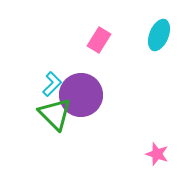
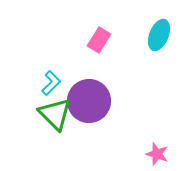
cyan L-shape: moved 1 px left, 1 px up
purple circle: moved 8 px right, 6 px down
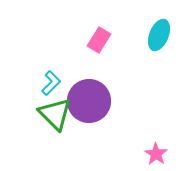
pink star: moved 1 px left; rotated 15 degrees clockwise
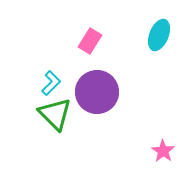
pink rectangle: moved 9 px left, 1 px down
purple circle: moved 8 px right, 9 px up
pink star: moved 7 px right, 3 px up
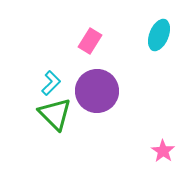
purple circle: moved 1 px up
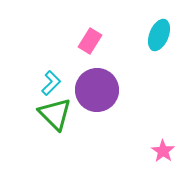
purple circle: moved 1 px up
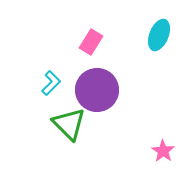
pink rectangle: moved 1 px right, 1 px down
green triangle: moved 14 px right, 10 px down
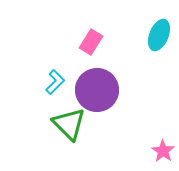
cyan L-shape: moved 4 px right, 1 px up
